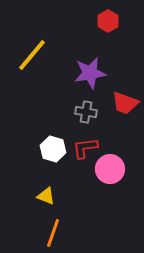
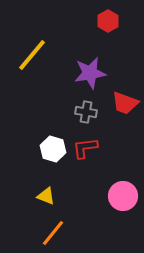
pink circle: moved 13 px right, 27 px down
orange line: rotated 20 degrees clockwise
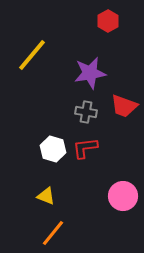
red trapezoid: moved 1 px left, 3 px down
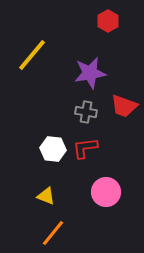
white hexagon: rotated 10 degrees counterclockwise
pink circle: moved 17 px left, 4 px up
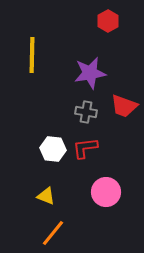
yellow line: rotated 39 degrees counterclockwise
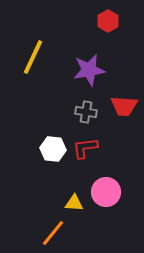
yellow line: moved 1 px right, 2 px down; rotated 24 degrees clockwise
purple star: moved 1 px left, 3 px up
red trapezoid: rotated 16 degrees counterclockwise
yellow triangle: moved 28 px right, 7 px down; rotated 18 degrees counterclockwise
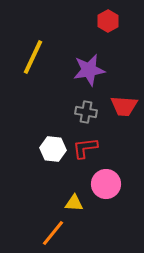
pink circle: moved 8 px up
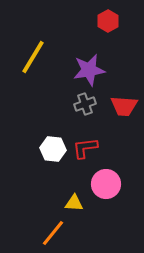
yellow line: rotated 6 degrees clockwise
gray cross: moved 1 px left, 8 px up; rotated 30 degrees counterclockwise
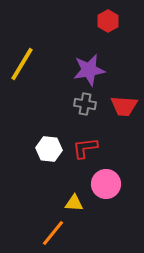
yellow line: moved 11 px left, 7 px down
gray cross: rotated 30 degrees clockwise
white hexagon: moved 4 px left
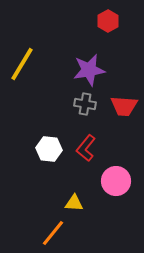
red L-shape: moved 1 px right; rotated 44 degrees counterclockwise
pink circle: moved 10 px right, 3 px up
